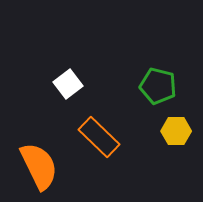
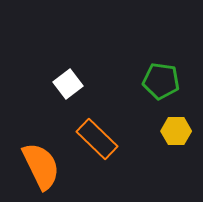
green pentagon: moved 3 px right, 5 px up; rotated 6 degrees counterclockwise
orange rectangle: moved 2 px left, 2 px down
orange semicircle: moved 2 px right
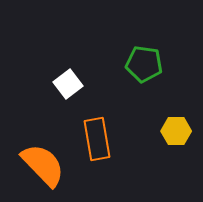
green pentagon: moved 17 px left, 17 px up
orange rectangle: rotated 36 degrees clockwise
orange semicircle: moved 2 px right, 1 px up; rotated 18 degrees counterclockwise
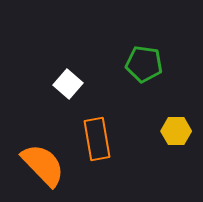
white square: rotated 12 degrees counterclockwise
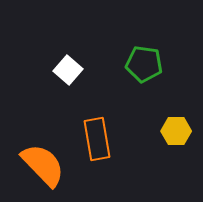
white square: moved 14 px up
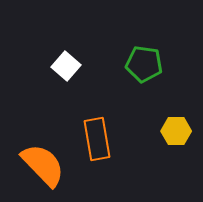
white square: moved 2 px left, 4 px up
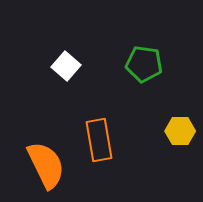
yellow hexagon: moved 4 px right
orange rectangle: moved 2 px right, 1 px down
orange semicircle: moved 3 px right; rotated 18 degrees clockwise
